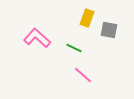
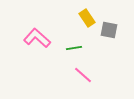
yellow rectangle: rotated 54 degrees counterclockwise
green line: rotated 35 degrees counterclockwise
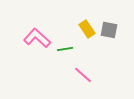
yellow rectangle: moved 11 px down
green line: moved 9 px left, 1 px down
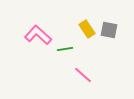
pink L-shape: moved 1 px right, 3 px up
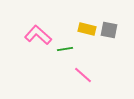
yellow rectangle: rotated 42 degrees counterclockwise
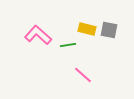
green line: moved 3 px right, 4 px up
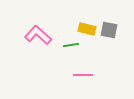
green line: moved 3 px right
pink line: rotated 42 degrees counterclockwise
